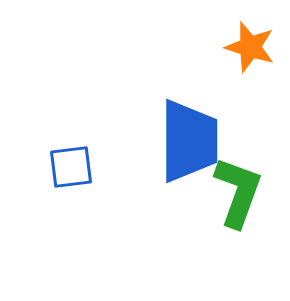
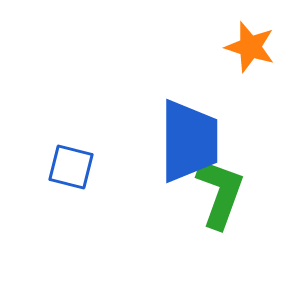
blue square: rotated 21 degrees clockwise
green L-shape: moved 18 px left, 1 px down
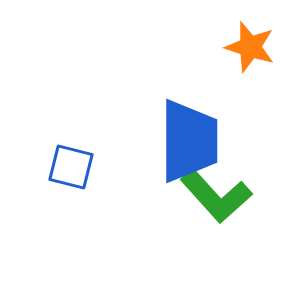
green L-shape: moved 4 px left, 3 px down; rotated 118 degrees clockwise
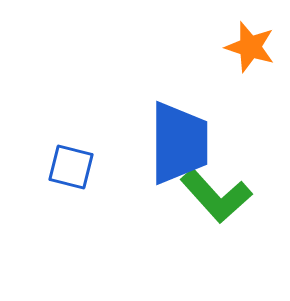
blue trapezoid: moved 10 px left, 2 px down
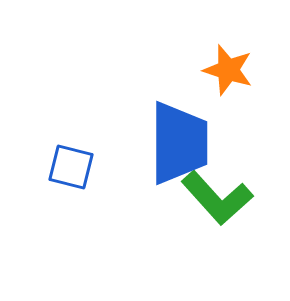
orange star: moved 22 px left, 23 px down
green L-shape: moved 1 px right, 2 px down
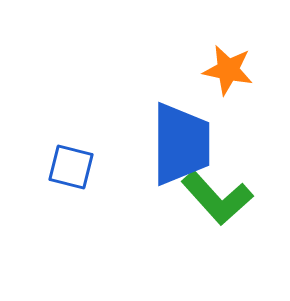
orange star: rotated 6 degrees counterclockwise
blue trapezoid: moved 2 px right, 1 px down
